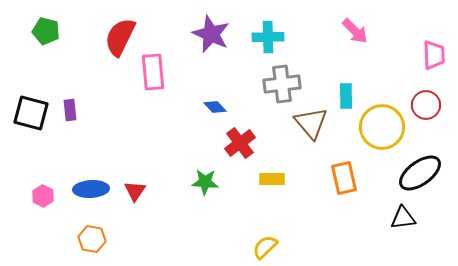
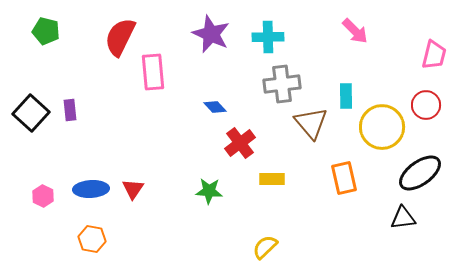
pink trapezoid: rotated 16 degrees clockwise
black square: rotated 27 degrees clockwise
green star: moved 4 px right, 9 px down
red triangle: moved 2 px left, 2 px up
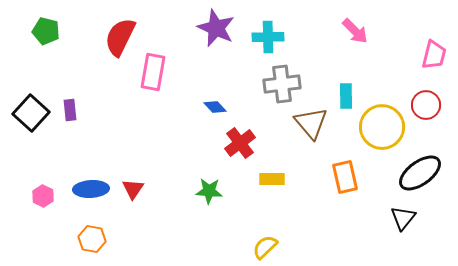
purple star: moved 5 px right, 6 px up
pink rectangle: rotated 15 degrees clockwise
orange rectangle: moved 1 px right, 1 px up
black triangle: rotated 44 degrees counterclockwise
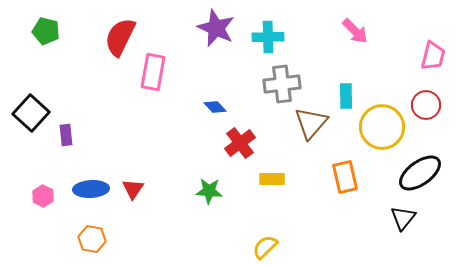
pink trapezoid: moved 1 px left, 1 px down
purple rectangle: moved 4 px left, 25 px down
brown triangle: rotated 21 degrees clockwise
